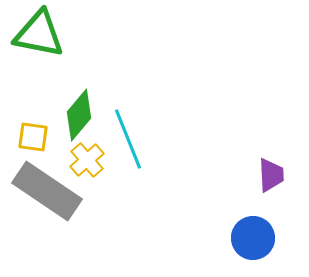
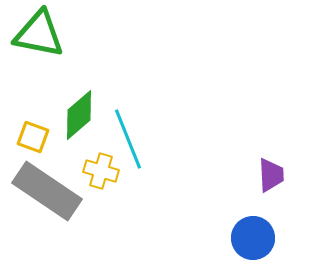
green diamond: rotated 9 degrees clockwise
yellow square: rotated 12 degrees clockwise
yellow cross: moved 14 px right, 11 px down; rotated 32 degrees counterclockwise
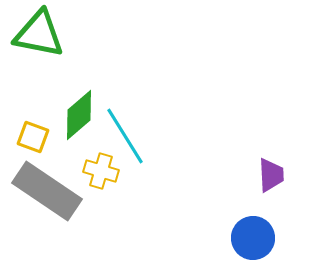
cyan line: moved 3 px left, 3 px up; rotated 10 degrees counterclockwise
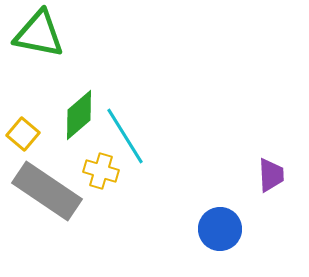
yellow square: moved 10 px left, 3 px up; rotated 20 degrees clockwise
blue circle: moved 33 px left, 9 px up
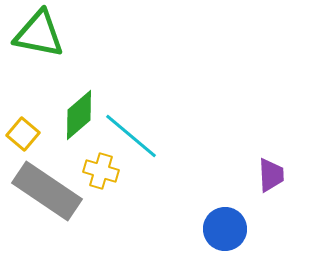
cyan line: moved 6 px right; rotated 18 degrees counterclockwise
blue circle: moved 5 px right
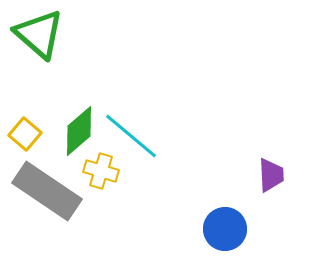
green triangle: rotated 30 degrees clockwise
green diamond: moved 16 px down
yellow square: moved 2 px right
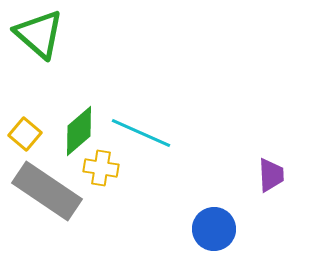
cyan line: moved 10 px right, 3 px up; rotated 16 degrees counterclockwise
yellow cross: moved 3 px up; rotated 8 degrees counterclockwise
blue circle: moved 11 px left
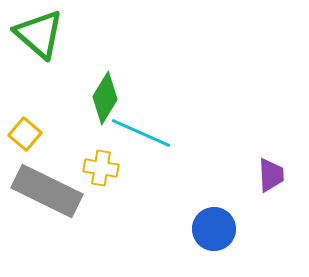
green diamond: moved 26 px right, 33 px up; rotated 18 degrees counterclockwise
gray rectangle: rotated 8 degrees counterclockwise
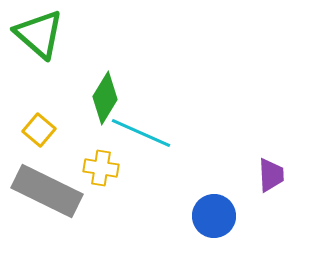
yellow square: moved 14 px right, 4 px up
blue circle: moved 13 px up
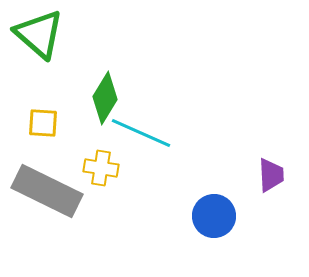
yellow square: moved 4 px right, 7 px up; rotated 36 degrees counterclockwise
